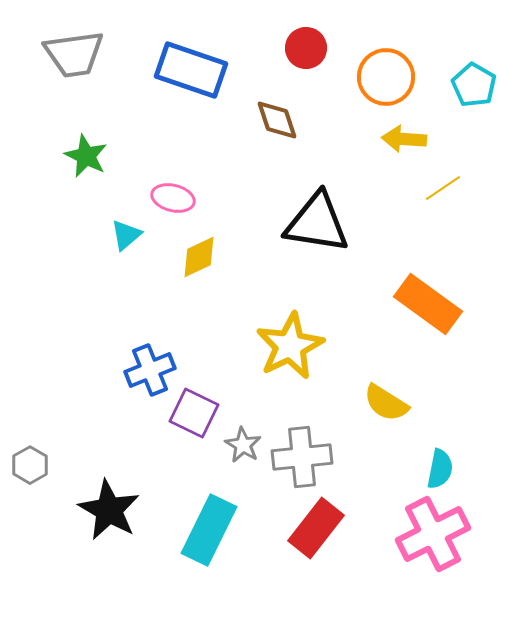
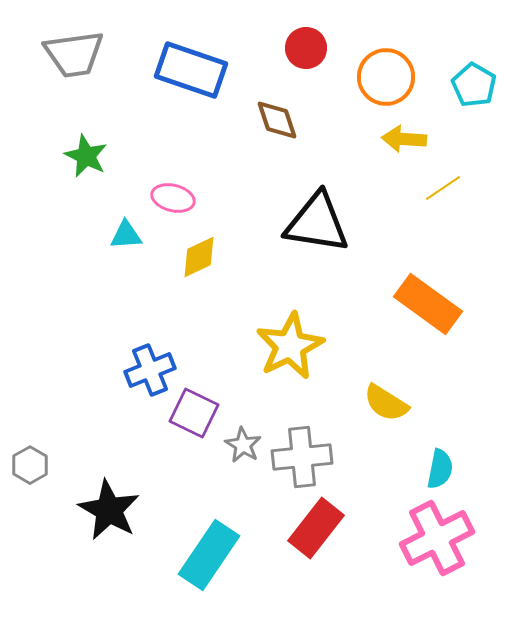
cyan triangle: rotated 36 degrees clockwise
cyan rectangle: moved 25 px down; rotated 8 degrees clockwise
pink cross: moved 4 px right, 4 px down
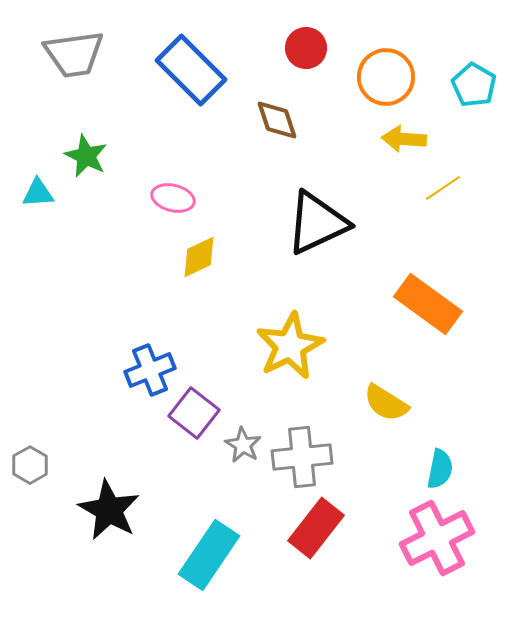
blue rectangle: rotated 26 degrees clockwise
black triangle: rotated 34 degrees counterclockwise
cyan triangle: moved 88 px left, 42 px up
purple square: rotated 12 degrees clockwise
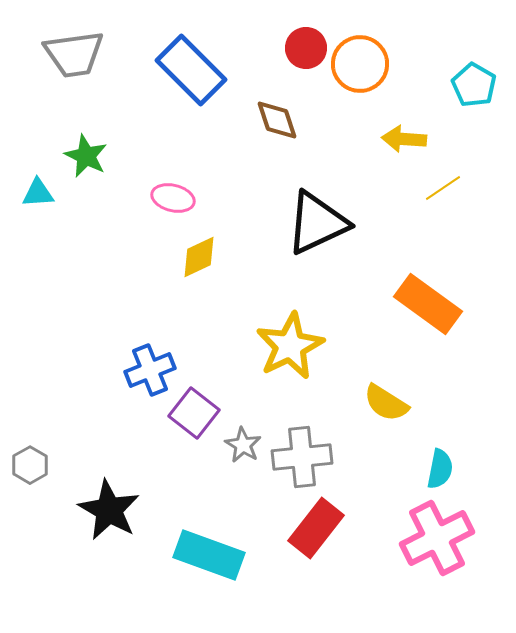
orange circle: moved 26 px left, 13 px up
cyan rectangle: rotated 76 degrees clockwise
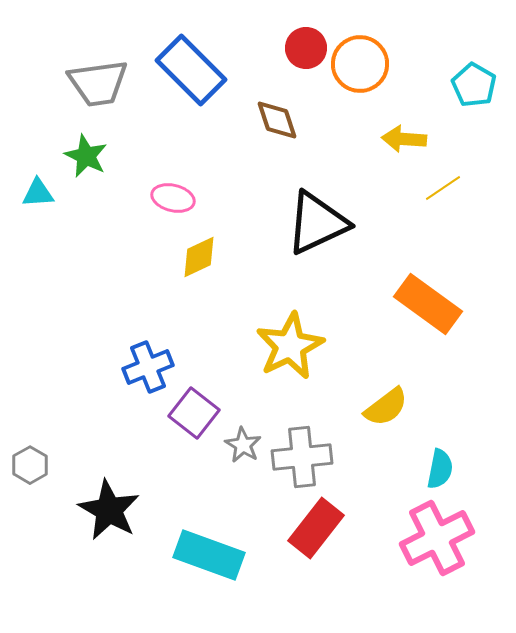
gray trapezoid: moved 24 px right, 29 px down
blue cross: moved 2 px left, 3 px up
yellow semicircle: moved 4 px down; rotated 69 degrees counterclockwise
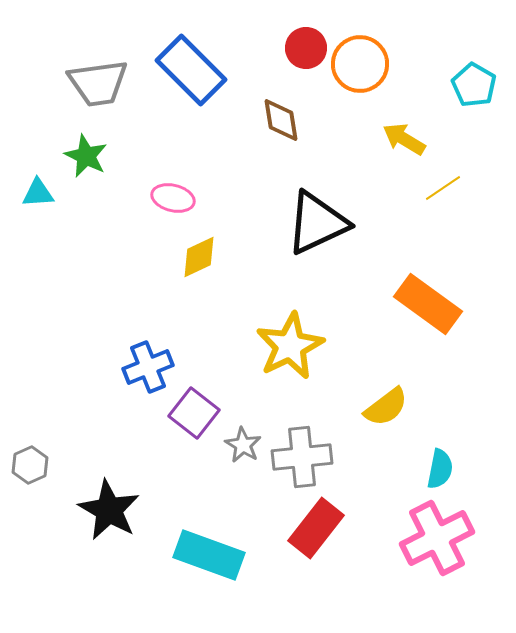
brown diamond: moved 4 px right; rotated 9 degrees clockwise
yellow arrow: rotated 27 degrees clockwise
gray hexagon: rotated 6 degrees clockwise
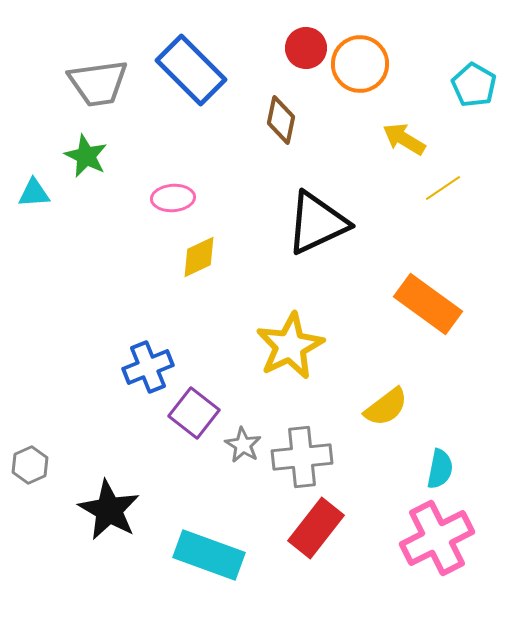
brown diamond: rotated 21 degrees clockwise
cyan triangle: moved 4 px left
pink ellipse: rotated 18 degrees counterclockwise
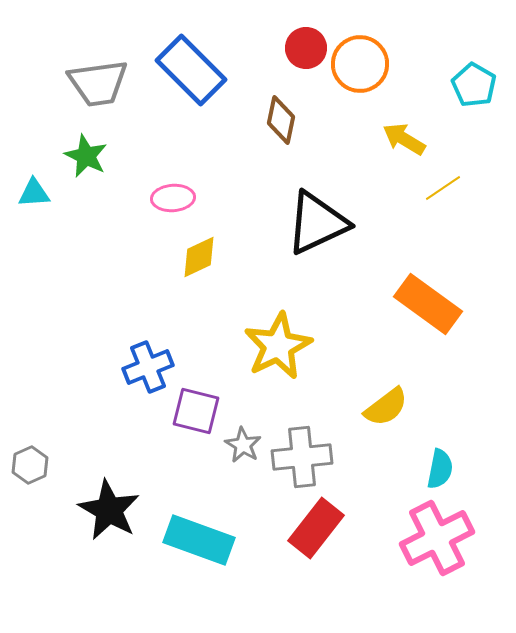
yellow star: moved 12 px left
purple square: moved 2 px right, 2 px up; rotated 24 degrees counterclockwise
cyan rectangle: moved 10 px left, 15 px up
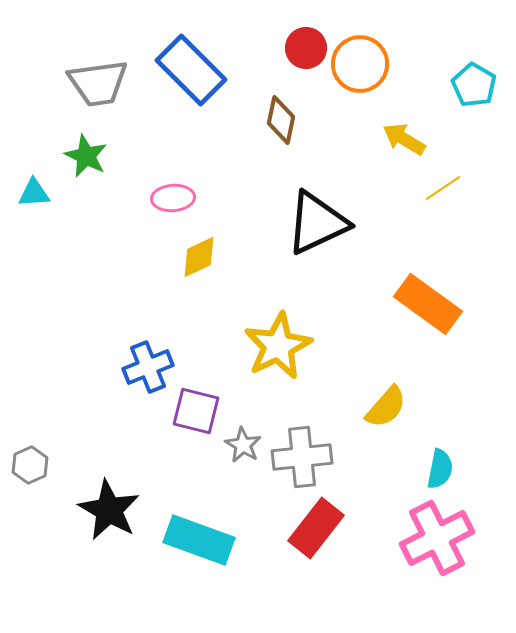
yellow semicircle: rotated 12 degrees counterclockwise
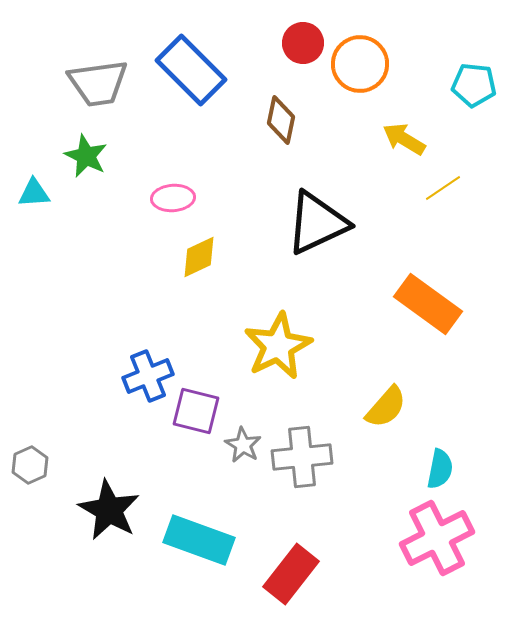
red circle: moved 3 px left, 5 px up
cyan pentagon: rotated 24 degrees counterclockwise
blue cross: moved 9 px down
red rectangle: moved 25 px left, 46 px down
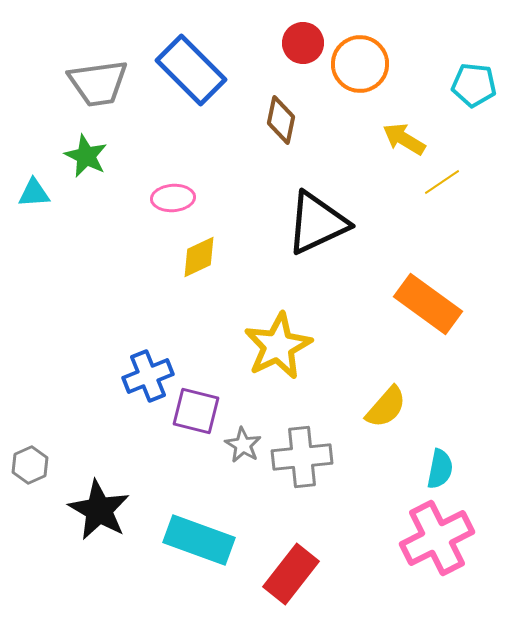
yellow line: moved 1 px left, 6 px up
black star: moved 10 px left
